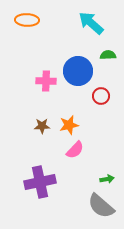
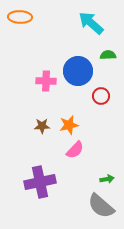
orange ellipse: moved 7 px left, 3 px up
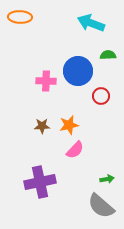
cyan arrow: rotated 20 degrees counterclockwise
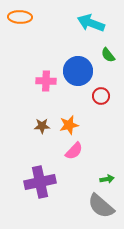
green semicircle: rotated 126 degrees counterclockwise
pink semicircle: moved 1 px left, 1 px down
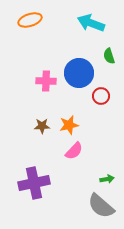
orange ellipse: moved 10 px right, 3 px down; rotated 20 degrees counterclockwise
green semicircle: moved 1 px right, 1 px down; rotated 21 degrees clockwise
blue circle: moved 1 px right, 2 px down
purple cross: moved 6 px left, 1 px down
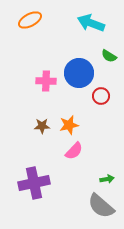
orange ellipse: rotated 10 degrees counterclockwise
green semicircle: rotated 42 degrees counterclockwise
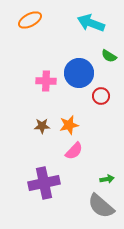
purple cross: moved 10 px right
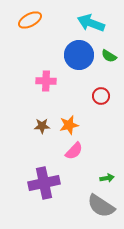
blue circle: moved 18 px up
green arrow: moved 1 px up
gray semicircle: rotated 8 degrees counterclockwise
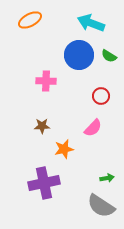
orange star: moved 5 px left, 24 px down
pink semicircle: moved 19 px right, 23 px up
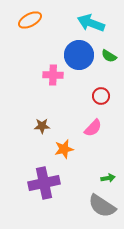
pink cross: moved 7 px right, 6 px up
green arrow: moved 1 px right
gray semicircle: moved 1 px right
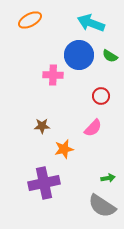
green semicircle: moved 1 px right
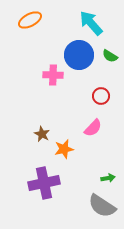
cyan arrow: rotated 28 degrees clockwise
brown star: moved 8 px down; rotated 28 degrees clockwise
